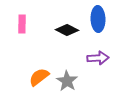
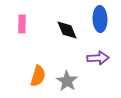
blue ellipse: moved 2 px right
black diamond: rotated 40 degrees clockwise
orange semicircle: moved 1 px left, 1 px up; rotated 145 degrees clockwise
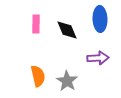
pink rectangle: moved 14 px right
orange semicircle: rotated 30 degrees counterclockwise
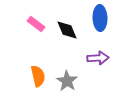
blue ellipse: moved 1 px up
pink rectangle: rotated 54 degrees counterclockwise
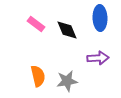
gray star: rotated 30 degrees clockwise
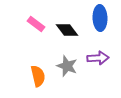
black diamond: rotated 15 degrees counterclockwise
gray star: moved 15 px up; rotated 30 degrees clockwise
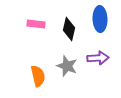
blue ellipse: moved 1 px down
pink rectangle: rotated 30 degrees counterclockwise
black diamond: moved 2 px right, 1 px up; rotated 50 degrees clockwise
